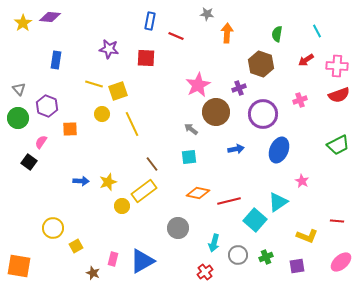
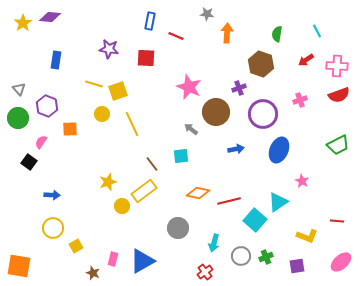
pink star at (198, 85): moved 9 px left, 2 px down; rotated 20 degrees counterclockwise
cyan square at (189, 157): moved 8 px left, 1 px up
blue arrow at (81, 181): moved 29 px left, 14 px down
gray circle at (238, 255): moved 3 px right, 1 px down
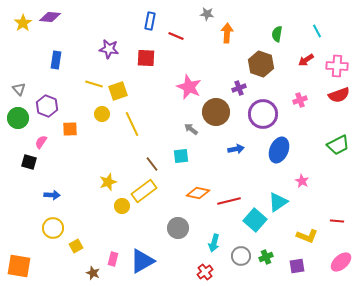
black square at (29, 162): rotated 21 degrees counterclockwise
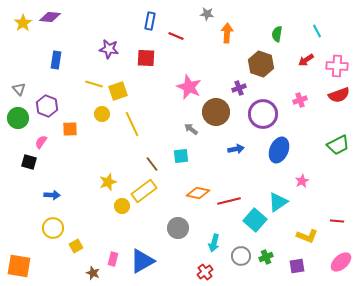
pink star at (302, 181): rotated 16 degrees clockwise
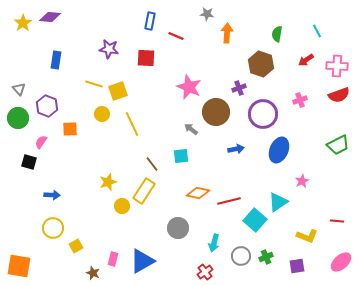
yellow rectangle at (144, 191): rotated 20 degrees counterclockwise
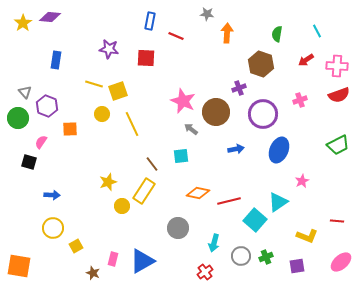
pink star at (189, 87): moved 6 px left, 14 px down
gray triangle at (19, 89): moved 6 px right, 3 px down
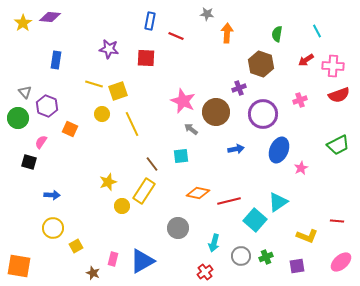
pink cross at (337, 66): moved 4 px left
orange square at (70, 129): rotated 28 degrees clockwise
pink star at (302, 181): moved 1 px left, 13 px up
